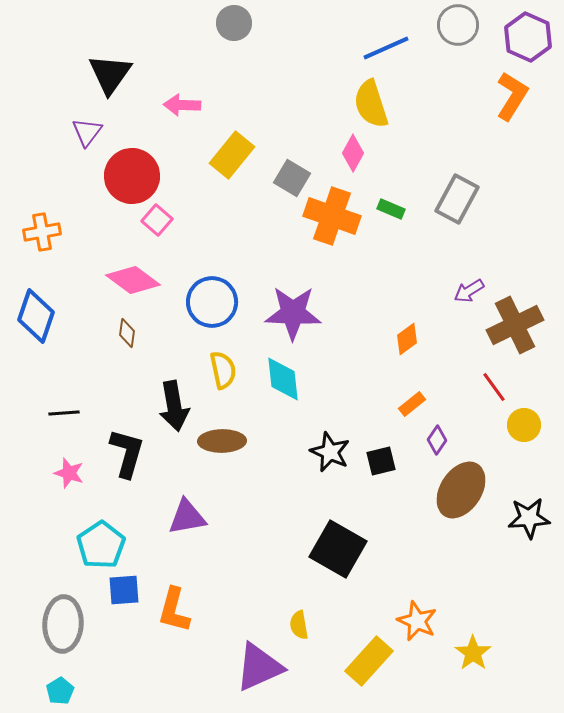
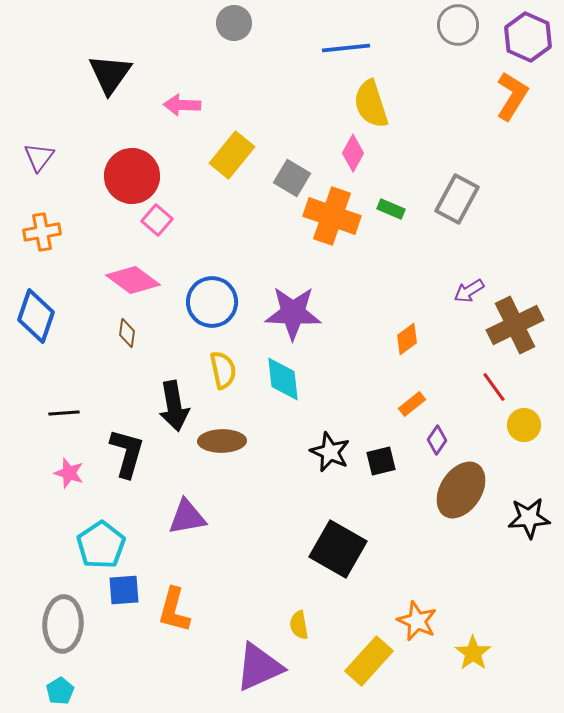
blue line at (386, 48): moved 40 px left; rotated 18 degrees clockwise
purple triangle at (87, 132): moved 48 px left, 25 px down
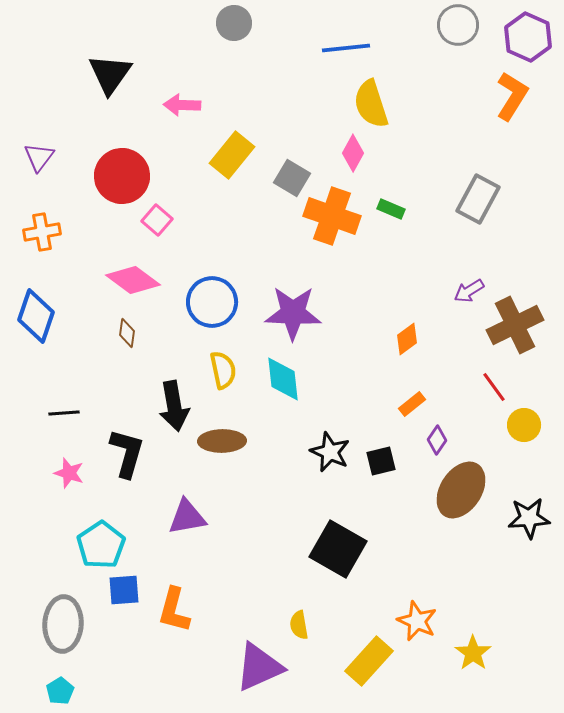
red circle at (132, 176): moved 10 px left
gray rectangle at (457, 199): moved 21 px right
